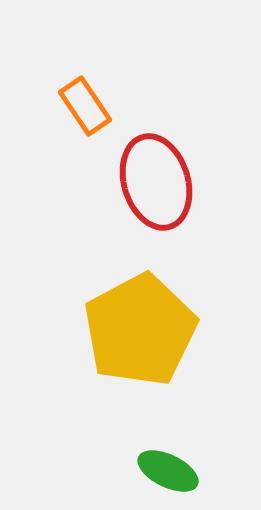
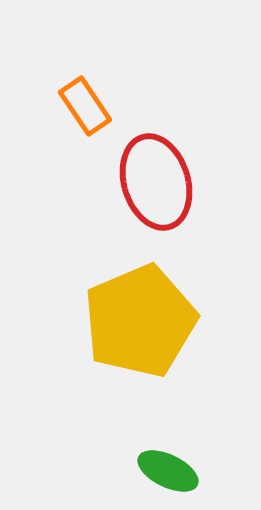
yellow pentagon: moved 9 px up; rotated 5 degrees clockwise
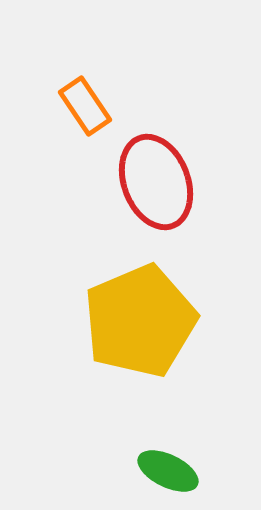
red ellipse: rotated 4 degrees counterclockwise
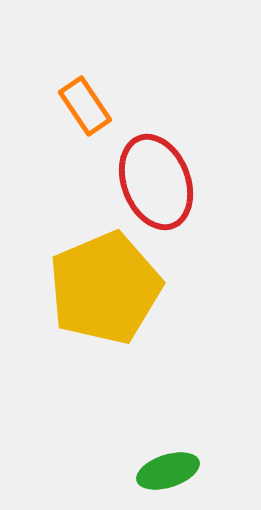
yellow pentagon: moved 35 px left, 33 px up
green ellipse: rotated 44 degrees counterclockwise
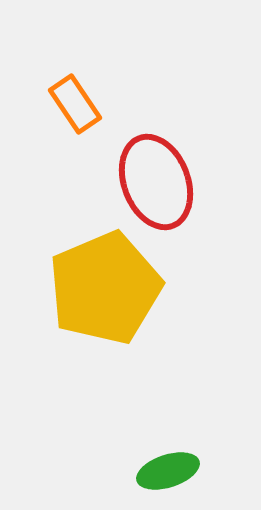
orange rectangle: moved 10 px left, 2 px up
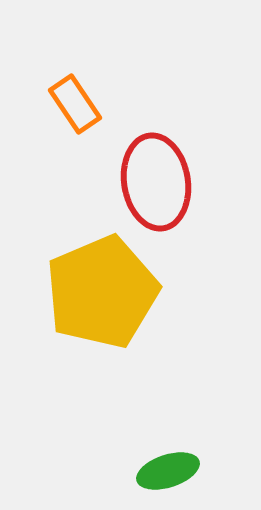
red ellipse: rotated 12 degrees clockwise
yellow pentagon: moved 3 px left, 4 px down
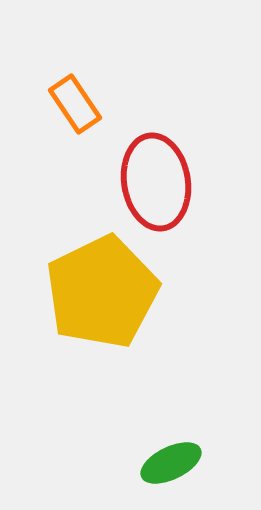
yellow pentagon: rotated 3 degrees counterclockwise
green ellipse: moved 3 px right, 8 px up; rotated 8 degrees counterclockwise
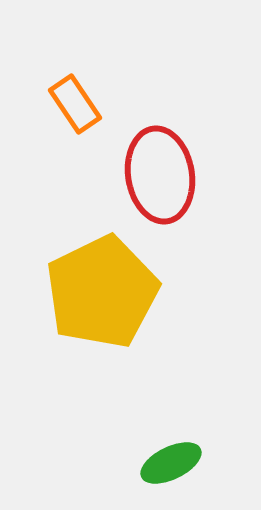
red ellipse: moved 4 px right, 7 px up
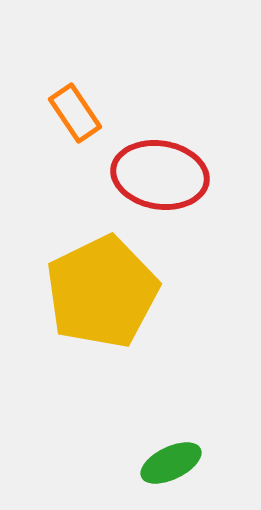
orange rectangle: moved 9 px down
red ellipse: rotated 72 degrees counterclockwise
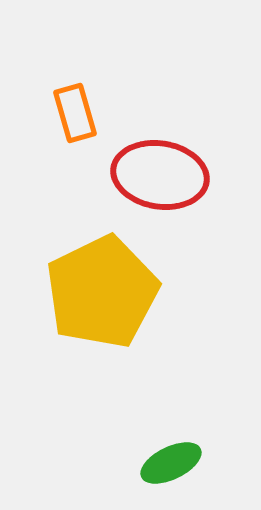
orange rectangle: rotated 18 degrees clockwise
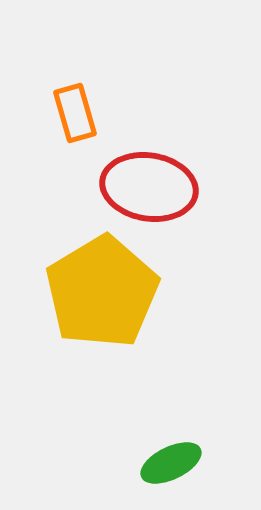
red ellipse: moved 11 px left, 12 px down
yellow pentagon: rotated 5 degrees counterclockwise
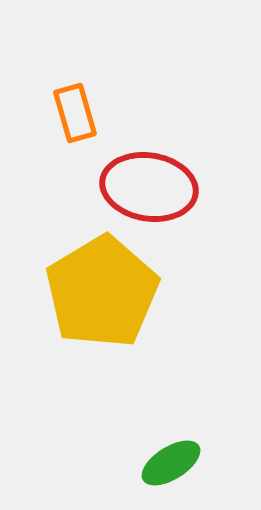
green ellipse: rotated 6 degrees counterclockwise
